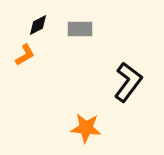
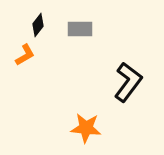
black diamond: rotated 25 degrees counterclockwise
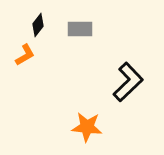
black L-shape: rotated 9 degrees clockwise
orange star: moved 1 px right, 1 px up
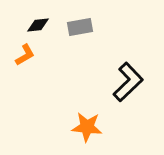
black diamond: rotated 45 degrees clockwise
gray rectangle: moved 2 px up; rotated 10 degrees counterclockwise
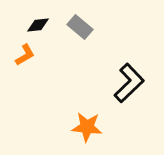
gray rectangle: rotated 50 degrees clockwise
black L-shape: moved 1 px right, 1 px down
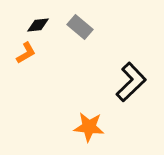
orange L-shape: moved 1 px right, 2 px up
black L-shape: moved 2 px right, 1 px up
orange star: moved 2 px right
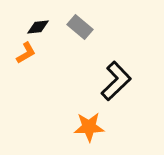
black diamond: moved 2 px down
black L-shape: moved 15 px left, 1 px up
orange star: rotated 8 degrees counterclockwise
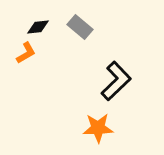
orange star: moved 9 px right, 1 px down
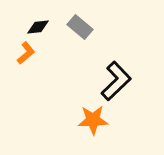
orange L-shape: rotated 10 degrees counterclockwise
orange star: moved 5 px left, 8 px up
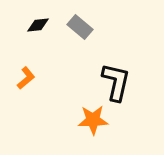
black diamond: moved 2 px up
orange L-shape: moved 25 px down
black L-shape: moved 1 px down; rotated 33 degrees counterclockwise
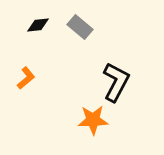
black L-shape: rotated 15 degrees clockwise
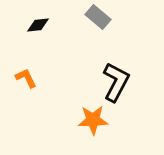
gray rectangle: moved 18 px right, 10 px up
orange L-shape: rotated 75 degrees counterclockwise
